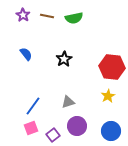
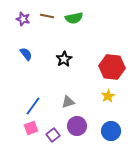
purple star: moved 4 px down; rotated 16 degrees counterclockwise
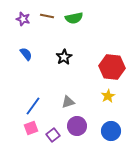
black star: moved 2 px up
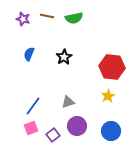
blue semicircle: moved 3 px right; rotated 120 degrees counterclockwise
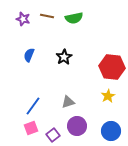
blue semicircle: moved 1 px down
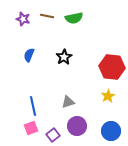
blue line: rotated 48 degrees counterclockwise
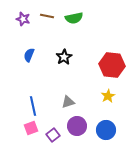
red hexagon: moved 2 px up
blue circle: moved 5 px left, 1 px up
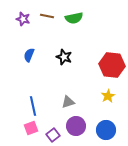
black star: rotated 21 degrees counterclockwise
purple circle: moved 1 px left
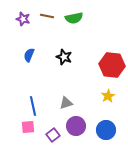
gray triangle: moved 2 px left, 1 px down
pink square: moved 3 px left, 1 px up; rotated 16 degrees clockwise
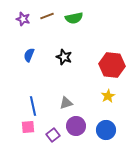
brown line: rotated 32 degrees counterclockwise
